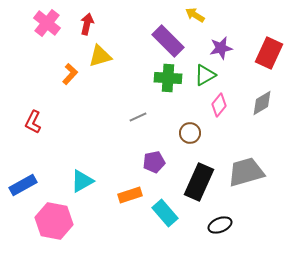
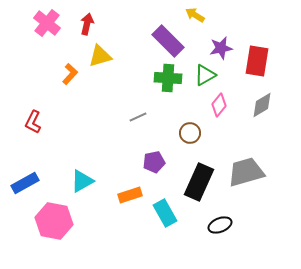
red rectangle: moved 12 px left, 8 px down; rotated 16 degrees counterclockwise
gray diamond: moved 2 px down
blue rectangle: moved 2 px right, 2 px up
cyan rectangle: rotated 12 degrees clockwise
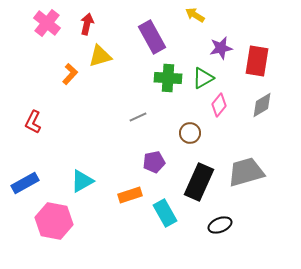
purple rectangle: moved 16 px left, 4 px up; rotated 16 degrees clockwise
green triangle: moved 2 px left, 3 px down
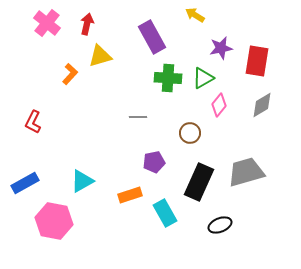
gray line: rotated 24 degrees clockwise
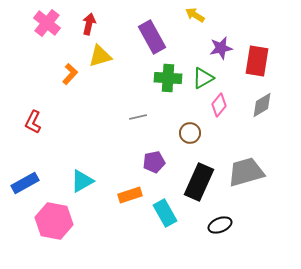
red arrow: moved 2 px right
gray line: rotated 12 degrees counterclockwise
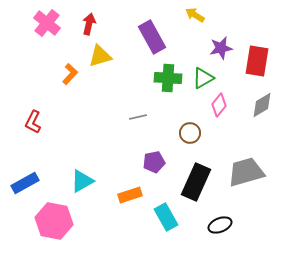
black rectangle: moved 3 px left
cyan rectangle: moved 1 px right, 4 px down
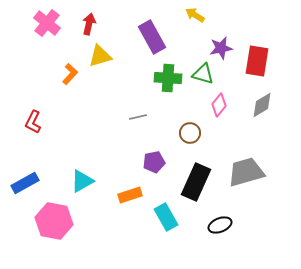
green triangle: moved 4 px up; rotated 45 degrees clockwise
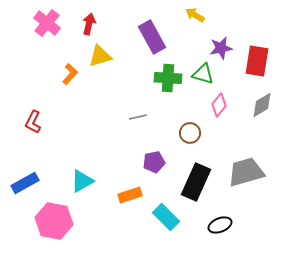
cyan rectangle: rotated 16 degrees counterclockwise
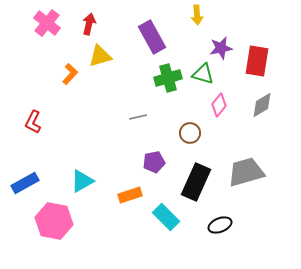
yellow arrow: moved 2 px right; rotated 126 degrees counterclockwise
green cross: rotated 20 degrees counterclockwise
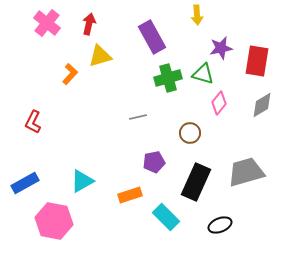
pink diamond: moved 2 px up
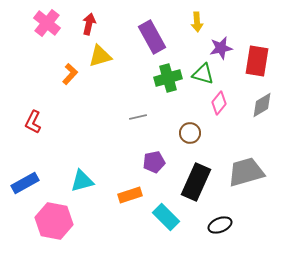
yellow arrow: moved 7 px down
cyan triangle: rotated 15 degrees clockwise
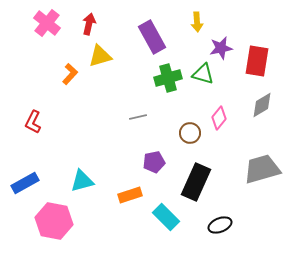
pink diamond: moved 15 px down
gray trapezoid: moved 16 px right, 3 px up
